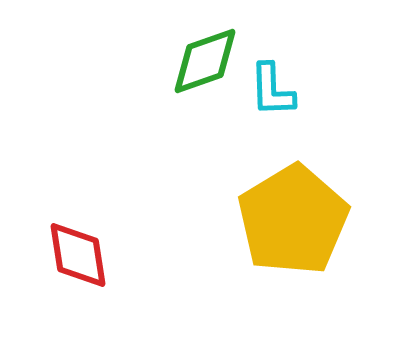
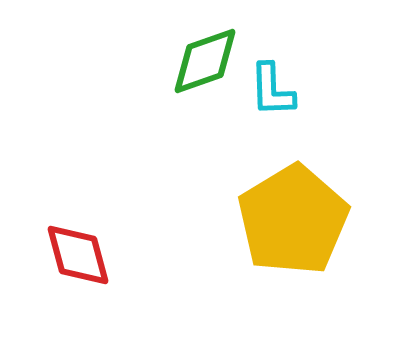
red diamond: rotated 6 degrees counterclockwise
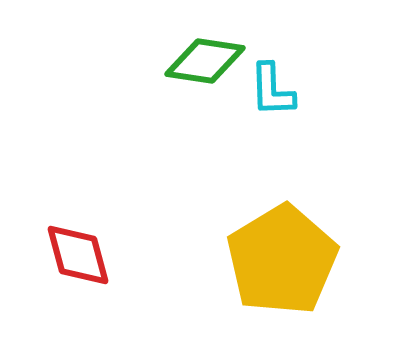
green diamond: rotated 28 degrees clockwise
yellow pentagon: moved 11 px left, 40 px down
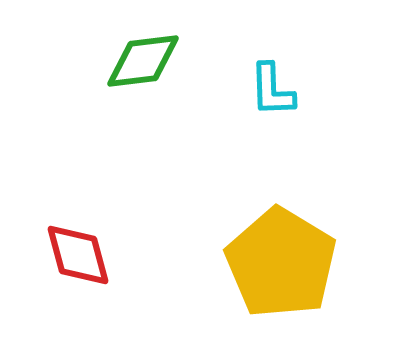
green diamond: moved 62 px left; rotated 16 degrees counterclockwise
yellow pentagon: moved 1 px left, 3 px down; rotated 10 degrees counterclockwise
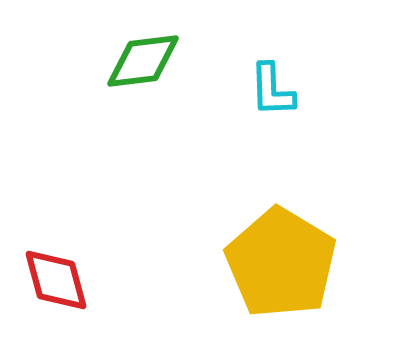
red diamond: moved 22 px left, 25 px down
